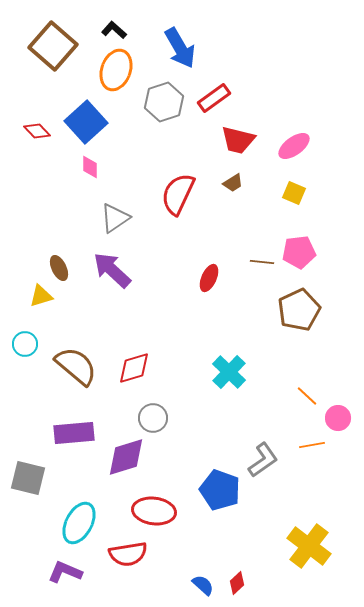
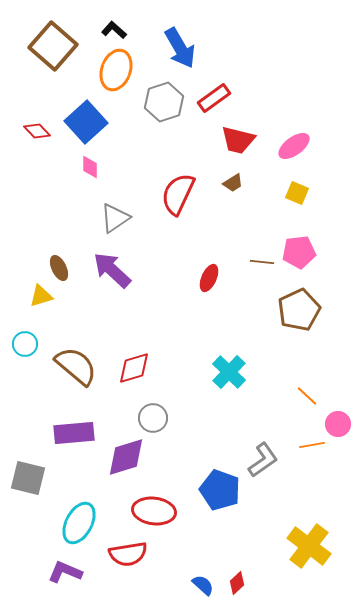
yellow square at (294, 193): moved 3 px right
pink circle at (338, 418): moved 6 px down
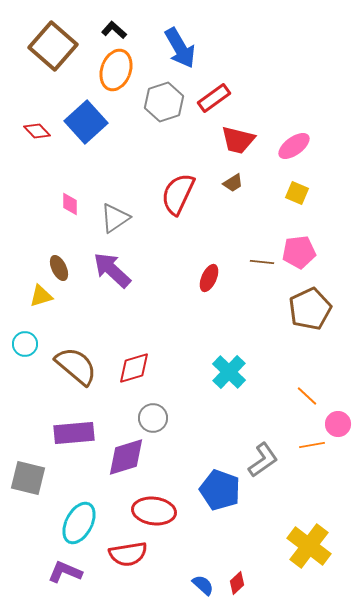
pink diamond at (90, 167): moved 20 px left, 37 px down
brown pentagon at (299, 310): moved 11 px right, 1 px up
